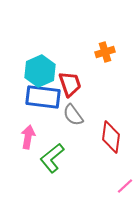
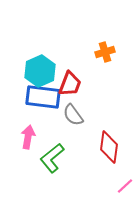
red trapezoid: rotated 40 degrees clockwise
red diamond: moved 2 px left, 10 px down
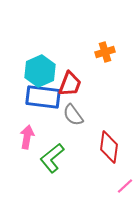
pink arrow: moved 1 px left
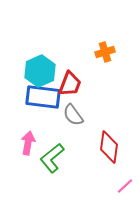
pink arrow: moved 1 px right, 6 px down
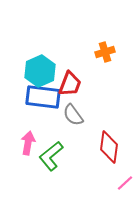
green L-shape: moved 1 px left, 2 px up
pink line: moved 3 px up
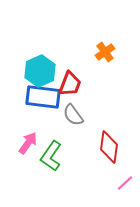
orange cross: rotated 18 degrees counterclockwise
pink arrow: rotated 25 degrees clockwise
green L-shape: rotated 16 degrees counterclockwise
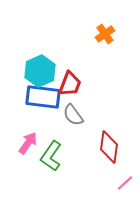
orange cross: moved 18 px up
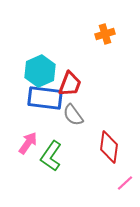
orange cross: rotated 18 degrees clockwise
blue rectangle: moved 2 px right, 1 px down
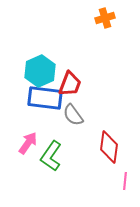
orange cross: moved 16 px up
pink line: moved 2 px up; rotated 42 degrees counterclockwise
